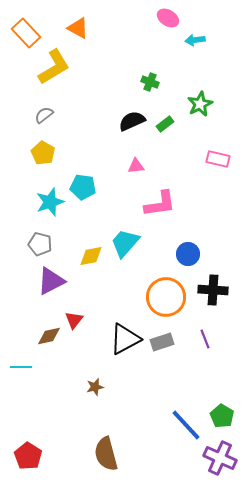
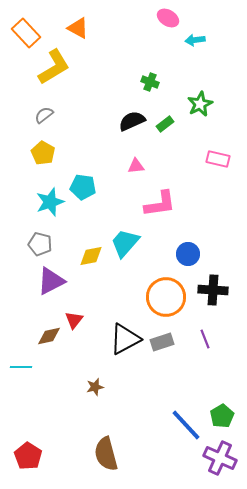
green pentagon: rotated 10 degrees clockwise
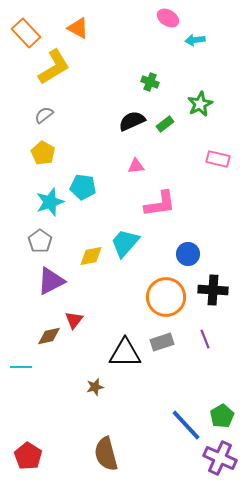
gray pentagon: moved 3 px up; rotated 20 degrees clockwise
black triangle: moved 14 px down; rotated 28 degrees clockwise
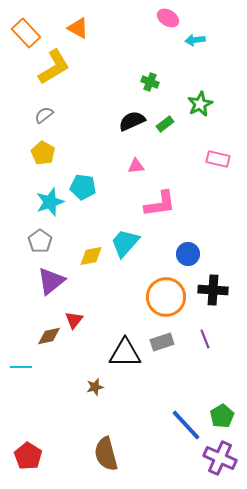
purple triangle: rotated 12 degrees counterclockwise
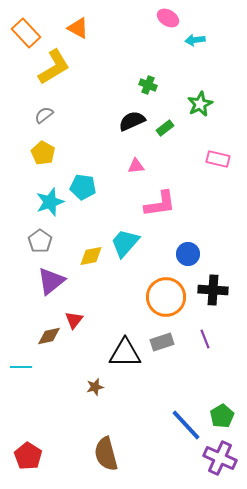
green cross: moved 2 px left, 3 px down
green rectangle: moved 4 px down
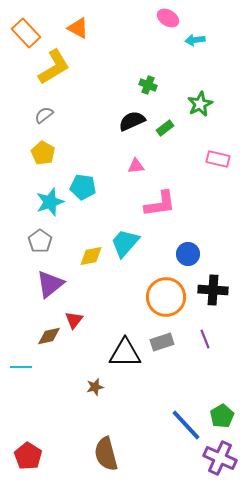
purple triangle: moved 1 px left, 3 px down
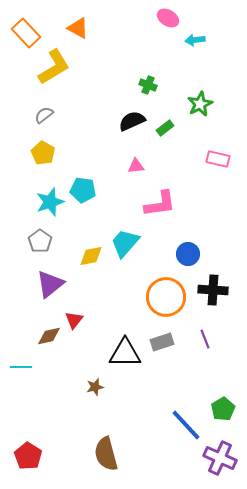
cyan pentagon: moved 3 px down
green pentagon: moved 1 px right, 7 px up
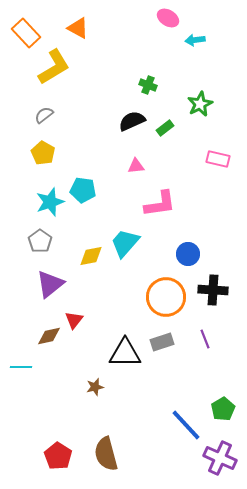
red pentagon: moved 30 px right
